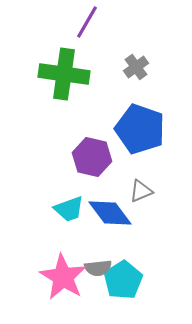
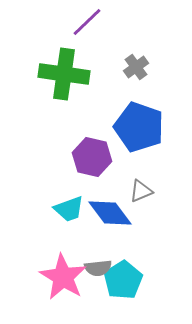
purple line: rotated 16 degrees clockwise
blue pentagon: moved 1 px left, 2 px up
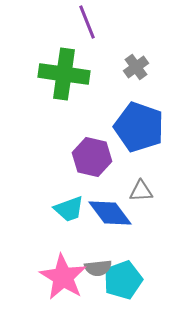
purple line: rotated 68 degrees counterclockwise
gray triangle: rotated 20 degrees clockwise
cyan pentagon: rotated 12 degrees clockwise
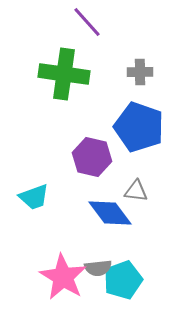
purple line: rotated 20 degrees counterclockwise
gray cross: moved 4 px right, 5 px down; rotated 35 degrees clockwise
gray triangle: moved 5 px left; rotated 10 degrees clockwise
cyan trapezoid: moved 35 px left, 12 px up
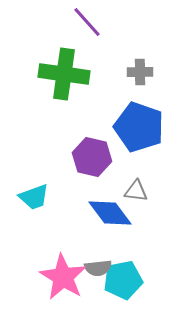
cyan pentagon: rotated 9 degrees clockwise
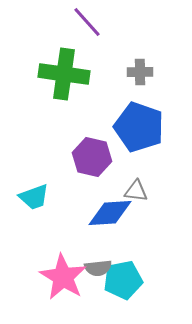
blue diamond: rotated 57 degrees counterclockwise
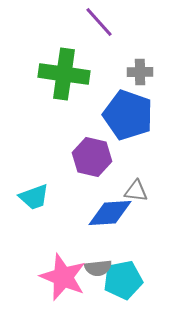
purple line: moved 12 px right
blue pentagon: moved 11 px left, 12 px up
pink star: rotated 9 degrees counterclockwise
